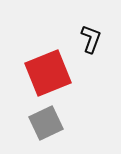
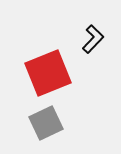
black L-shape: moved 2 px right; rotated 24 degrees clockwise
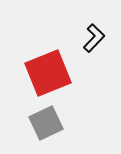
black L-shape: moved 1 px right, 1 px up
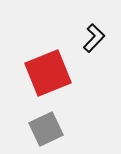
gray square: moved 6 px down
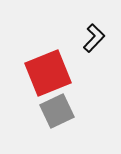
gray square: moved 11 px right, 18 px up
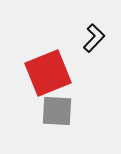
gray square: rotated 28 degrees clockwise
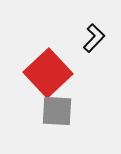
red square: rotated 21 degrees counterclockwise
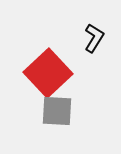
black L-shape: rotated 12 degrees counterclockwise
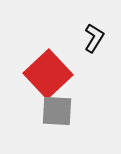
red square: moved 1 px down
